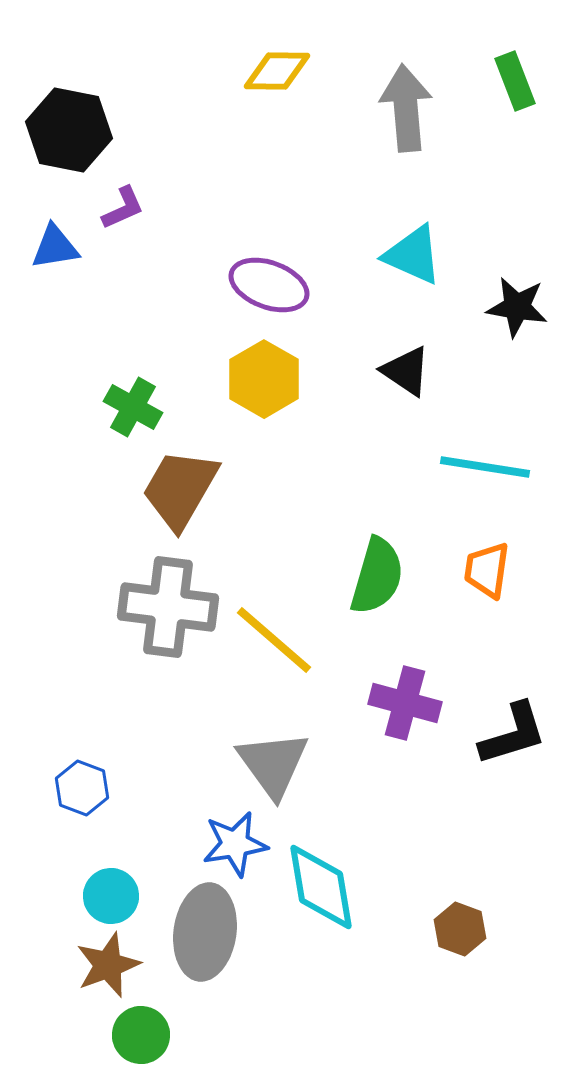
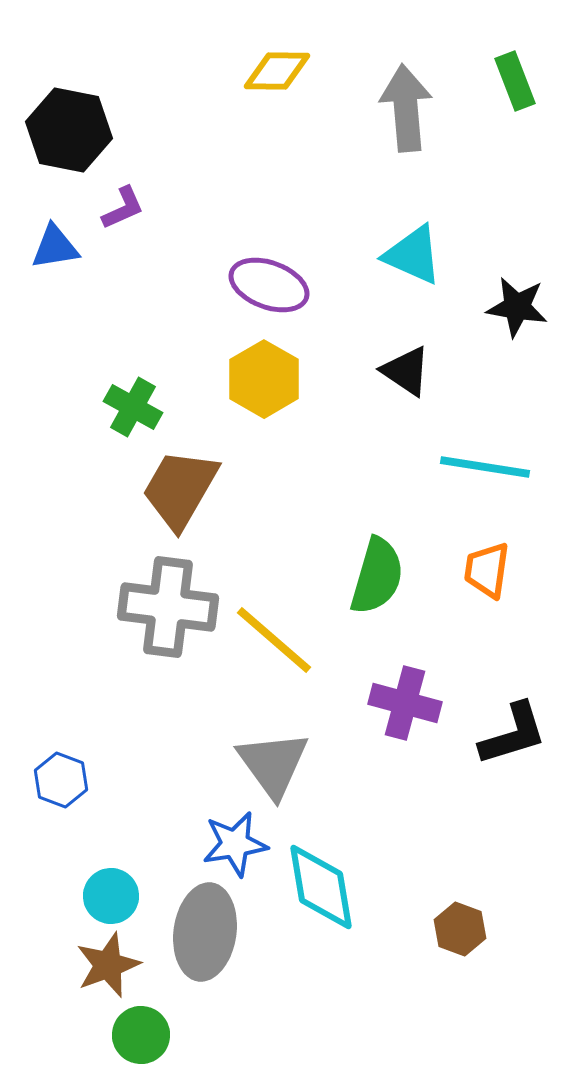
blue hexagon: moved 21 px left, 8 px up
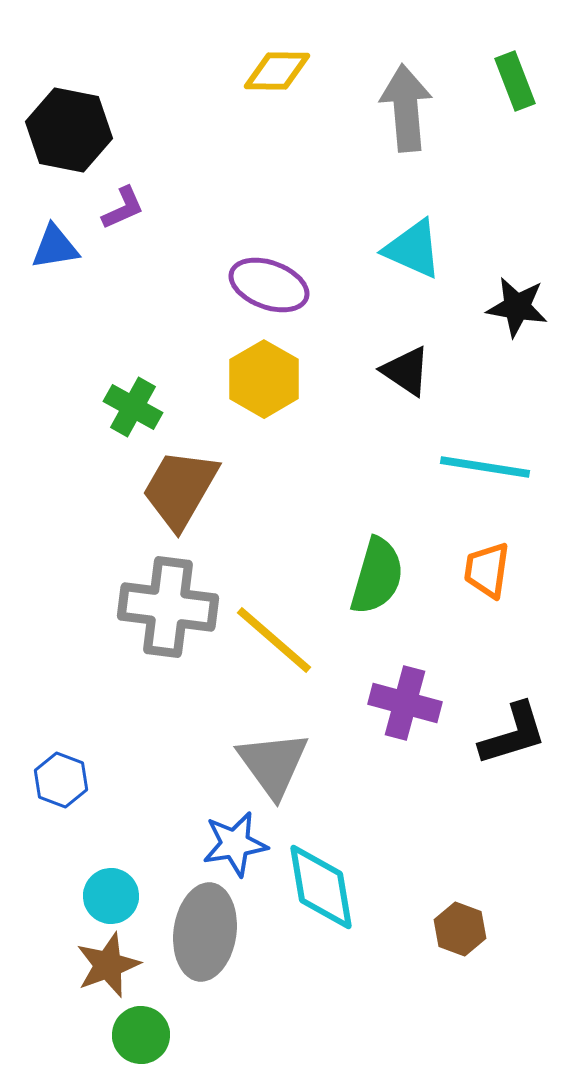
cyan triangle: moved 6 px up
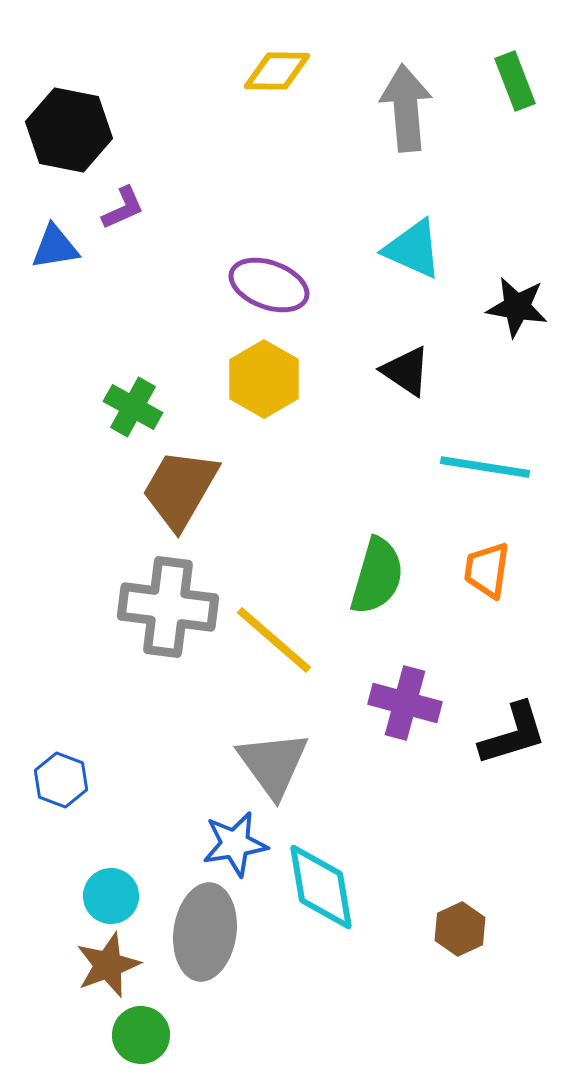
brown hexagon: rotated 15 degrees clockwise
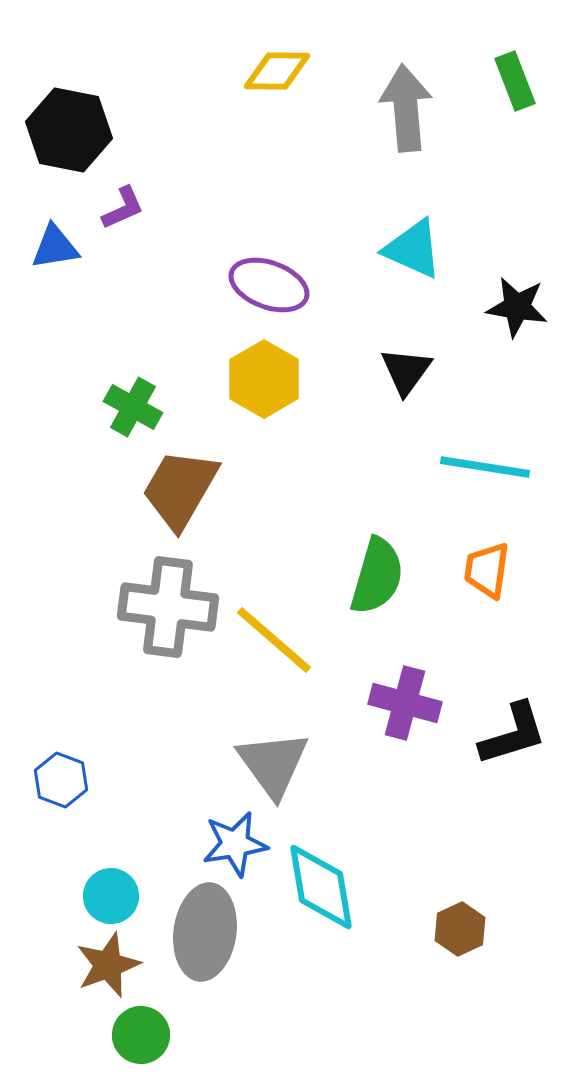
black triangle: rotated 32 degrees clockwise
